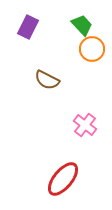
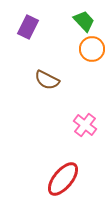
green trapezoid: moved 2 px right, 4 px up
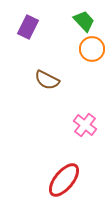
red ellipse: moved 1 px right, 1 px down
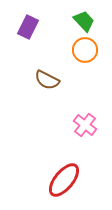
orange circle: moved 7 px left, 1 px down
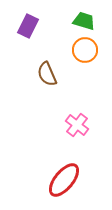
green trapezoid: rotated 30 degrees counterclockwise
purple rectangle: moved 1 px up
brown semicircle: moved 6 px up; rotated 40 degrees clockwise
pink cross: moved 8 px left
